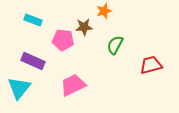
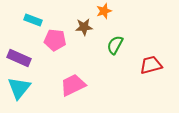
pink pentagon: moved 8 px left
purple rectangle: moved 14 px left, 3 px up
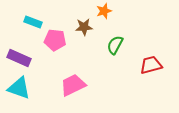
cyan rectangle: moved 2 px down
cyan triangle: rotated 50 degrees counterclockwise
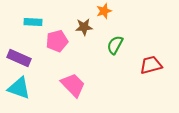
cyan rectangle: rotated 18 degrees counterclockwise
pink pentagon: moved 2 px right, 1 px down; rotated 20 degrees counterclockwise
pink trapezoid: rotated 72 degrees clockwise
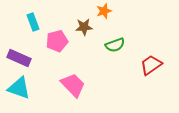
cyan rectangle: rotated 66 degrees clockwise
green semicircle: rotated 138 degrees counterclockwise
red trapezoid: rotated 20 degrees counterclockwise
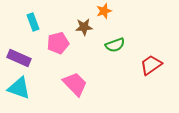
pink pentagon: moved 1 px right, 2 px down
pink trapezoid: moved 2 px right, 1 px up
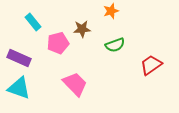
orange star: moved 7 px right
cyan rectangle: rotated 18 degrees counterclockwise
brown star: moved 2 px left, 2 px down
